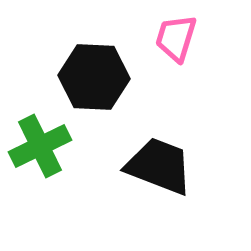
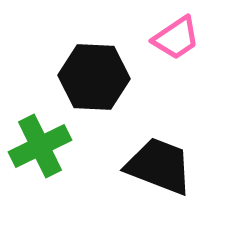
pink trapezoid: rotated 141 degrees counterclockwise
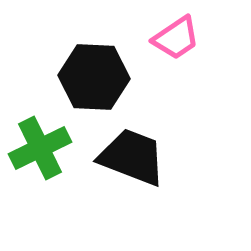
green cross: moved 2 px down
black trapezoid: moved 27 px left, 9 px up
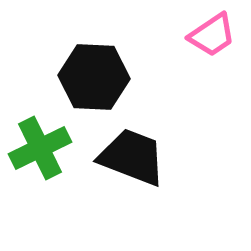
pink trapezoid: moved 36 px right, 3 px up
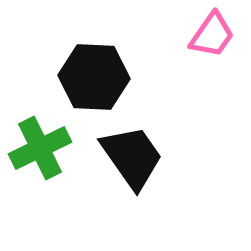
pink trapezoid: rotated 21 degrees counterclockwise
black trapezoid: rotated 34 degrees clockwise
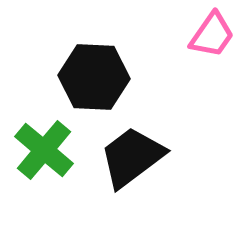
green cross: moved 4 px right, 2 px down; rotated 24 degrees counterclockwise
black trapezoid: rotated 92 degrees counterclockwise
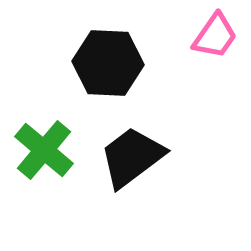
pink trapezoid: moved 3 px right, 1 px down
black hexagon: moved 14 px right, 14 px up
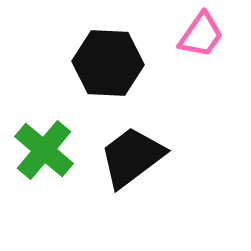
pink trapezoid: moved 14 px left, 1 px up
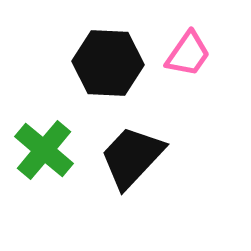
pink trapezoid: moved 13 px left, 19 px down
black trapezoid: rotated 10 degrees counterclockwise
